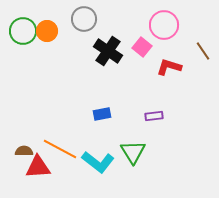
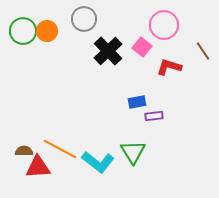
black cross: rotated 12 degrees clockwise
blue rectangle: moved 35 px right, 12 px up
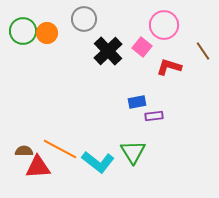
orange circle: moved 2 px down
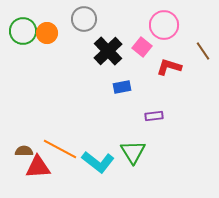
blue rectangle: moved 15 px left, 15 px up
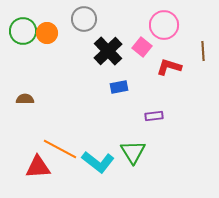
brown line: rotated 30 degrees clockwise
blue rectangle: moved 3 px left
brown semicircle: moved 1 px right, 52 px up
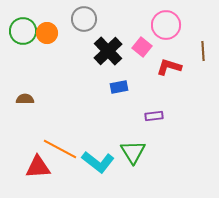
pink circle: moved 2 px right
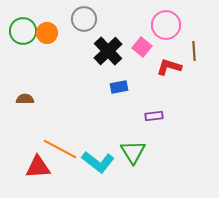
brown line: moved 9 px left
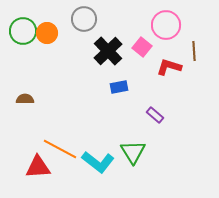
purple rectangle: moved 1 px right, 1 px up; rotated 48 degrees clockwise
